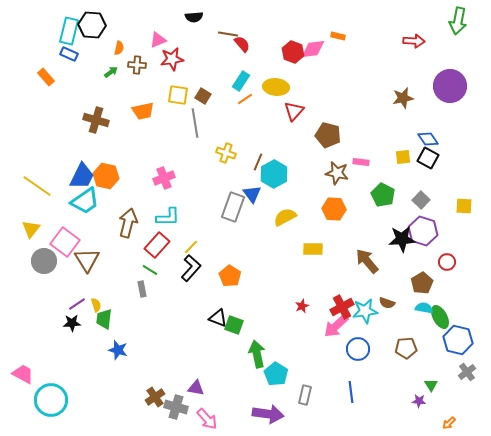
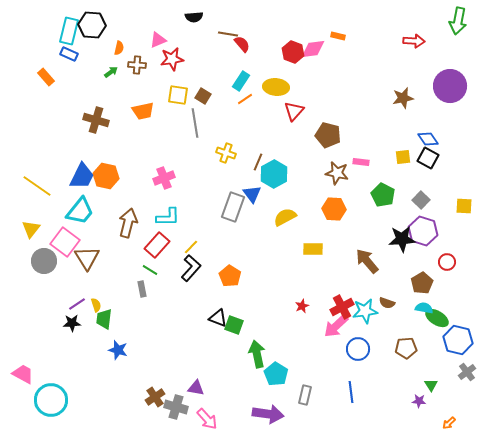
cyan trapezoid at (85, 201): moved 5 px left, 10 px down; rotated 16 degrees counterclockwise
brown triangle at (87, 260): moved 2 px up
green ellipse at (440, 317): moved 3 px left, 1 px down; rotated 30 degrees counterclockwise
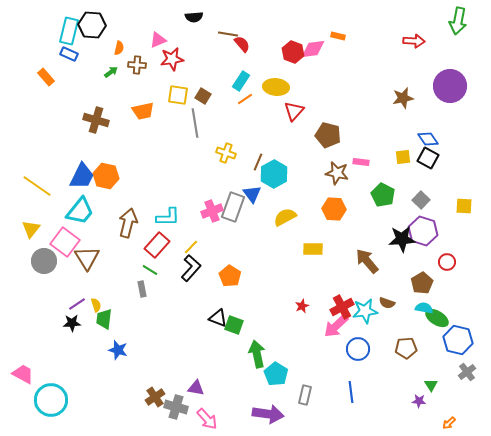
pink cross at (164, 178): moved 48 px right, 33 px down
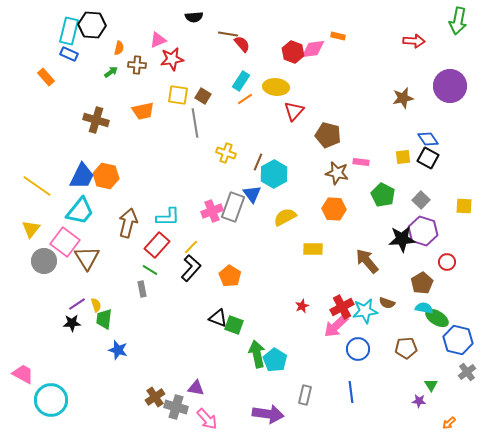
cyan pentagon at (276, 374): moved 1 px left, 14 px up
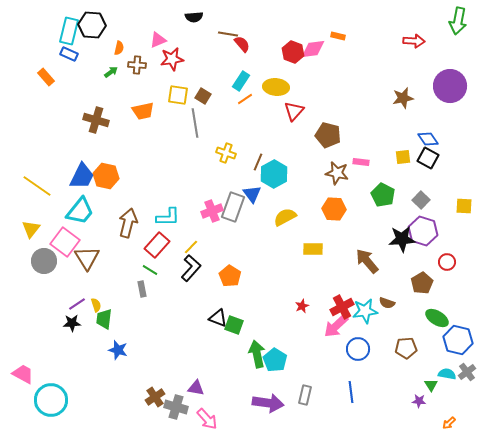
cyan semicircle at (424, 308): moved 23 px right, 66 px down
purple arrow at (268, 414): moved 11 px up
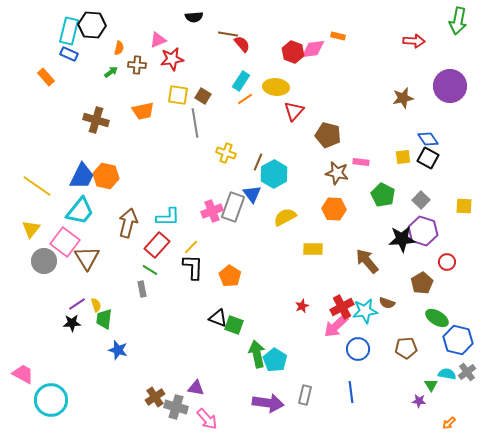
black L-shape at (191, 268): moved 2 px right, 1 px up; rotated 40 degrees counterclockwise
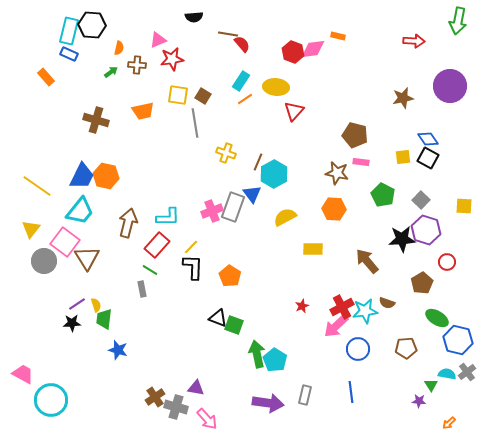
brown pentagon at (328, 135): moved 27 px right
purple hexagon at (423, 231): moved 3 px right, 1 px up
